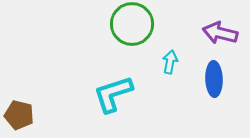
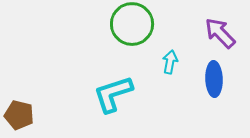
purple arrow: rotated 32 degrees clockwise
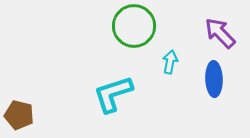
green circle: moved 2 px right, 2 px down
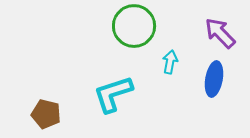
blue ellipse: rotated 12 degrees clockwise
brown pentagon: moved 27 px right, 1 px up
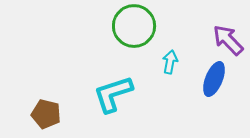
purple arrow: moved 8 px right, 7 px down
blue ellipse: rotated 12 degrees clockwise
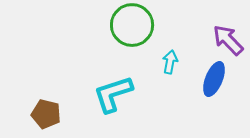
green circle: moved 2 px left, 1 px up
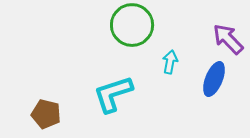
purple arrow: moved 1 px up
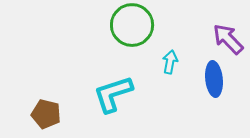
blue ellipse: rotated 28 degrees counterclockwise
